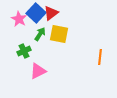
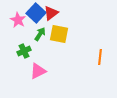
pink star: moved 1 px left, 1 px down
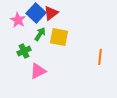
yellow square: moved 3 px down
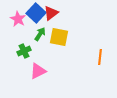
pink star: moved 1 px up
